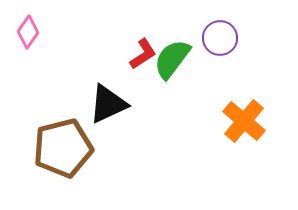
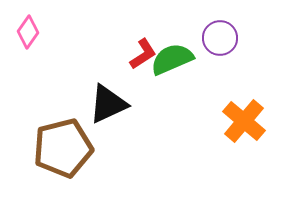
green semicircle: rotated 30 degrees clockwise
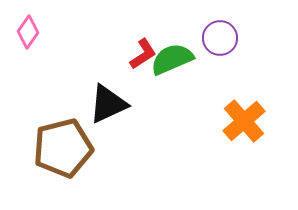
orange cross: rotated 9 degrees clockwise
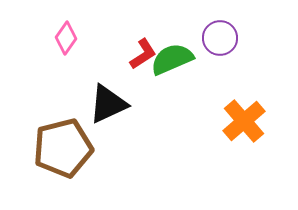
pink diamond: moved 38 px right, 6 px down
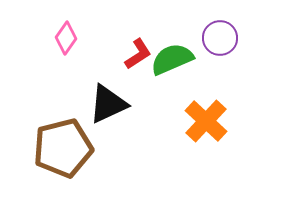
red L-shape: moved 5 px left
orange cross: moved 38 px left; rotated 6 degrees counterclockwise
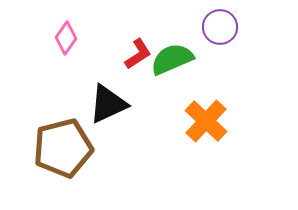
purple circle: moved 11 px up
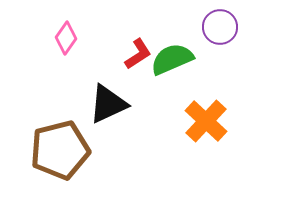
brown pentagon: moved 3 px left, 2 px down
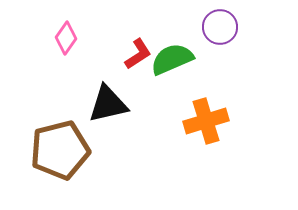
black triangle: rotated 12 degrees clockwise
orange cross: rotated 30 degrees clockwise
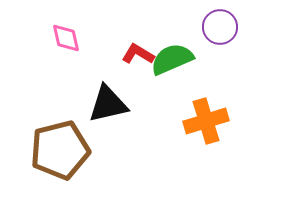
pink diamond: rotated 48 degrees counterclockwise
red L-shape: rotated 116 degrees counterclockwise
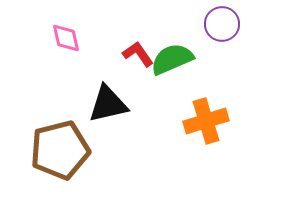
purple circle: moved 2 px right, 3 px up
red L-shape: rotated 24 degrees clockwise
